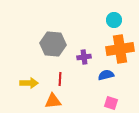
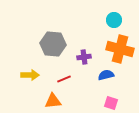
orange cross: rotated 24 degrees clockwise
red line: moved 4 px right; rotated 64 degrees clockwise
yellow arrow: moved 1 px right, 8 px up
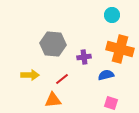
cyan circle: moved 2 px left, 5 px up
red line: moved 2 px left; rotated 16 degrees counterclockwise
orange triangle: moved 1 px up
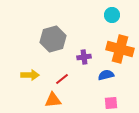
gray hexagon: moved 5 px up; rotated 20 degrees counterclockwise
pink square: rotated 24 degrees counterclockwise
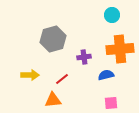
orange cross: rotated 20 degrees counterclockwise
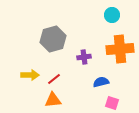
blue semicircle: moved 5 px left, 7 px down
red line: moved 8 px left
pink square: moved 1 px right; rotated 24 degrees clockwise
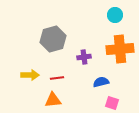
cyan circle: moved 3 px right
red line: moved 3 px right, 1 px up; rotated 32 degrees clockwise
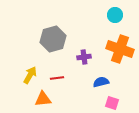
orange cross: rotated 24 degrees clockwise
yellow arrow: rotated 60 degrees counterclockwise
orange triangle: moved 10 px left, 1 px up
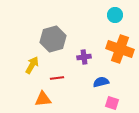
yellow arrow: moved 2 px right, 10 px up
